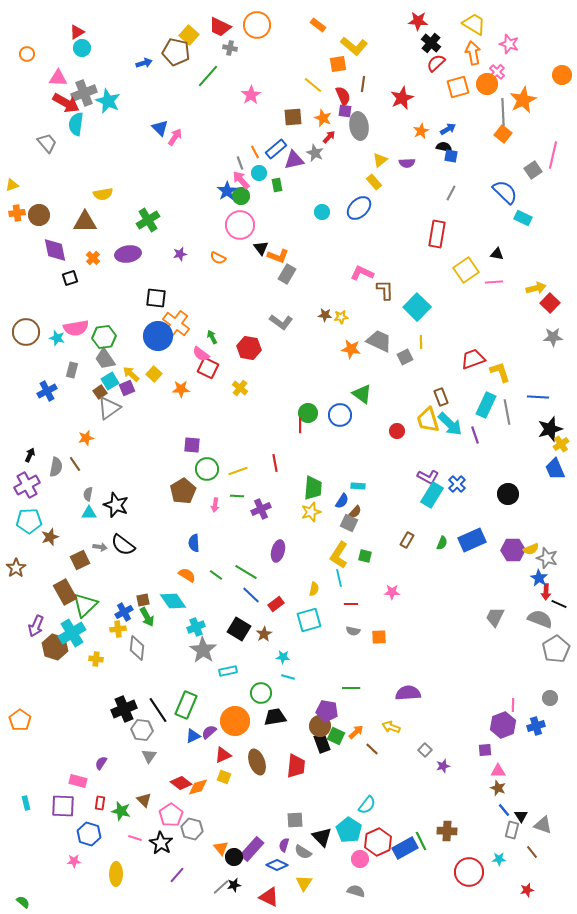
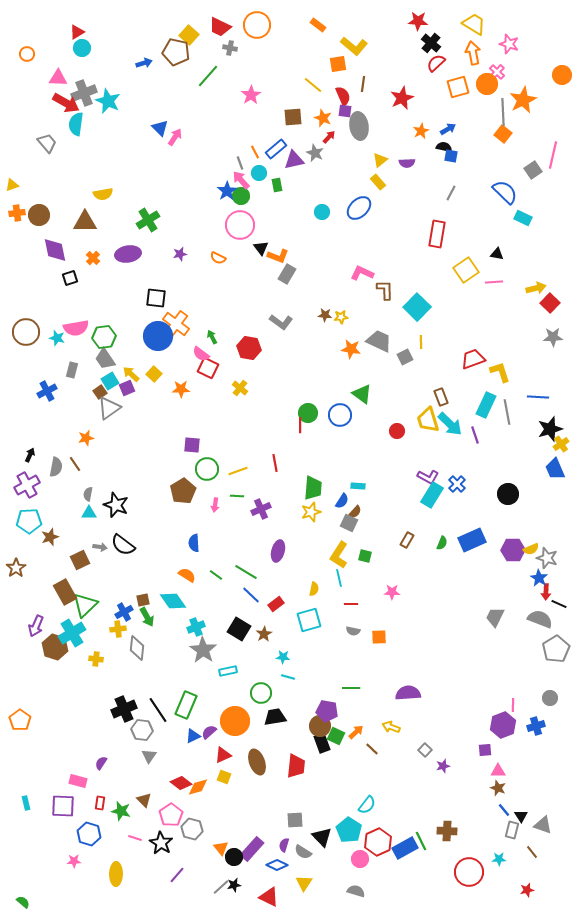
yellow rectangle at (374, 182): moved 4 px right
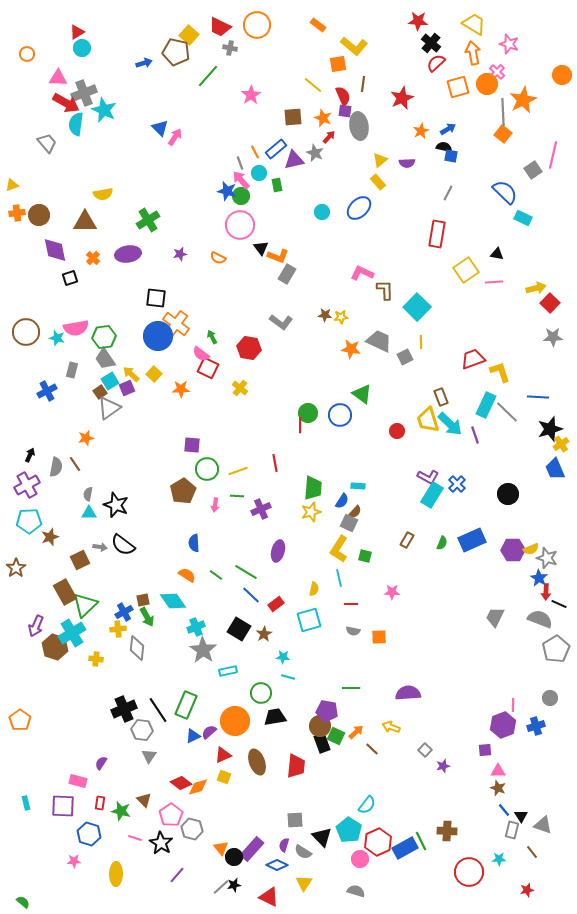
cyan star at (108, 101): moved 4 px left, 9 px down
blue star at (227, 191): rotated 24 degrees counterclockwise
gray line at (451, 193): moved 3 px left
gray line at (507, 412): rotated 35 degrees counterclockwise
yellow L-shape at (339, 555): moved 6 px up
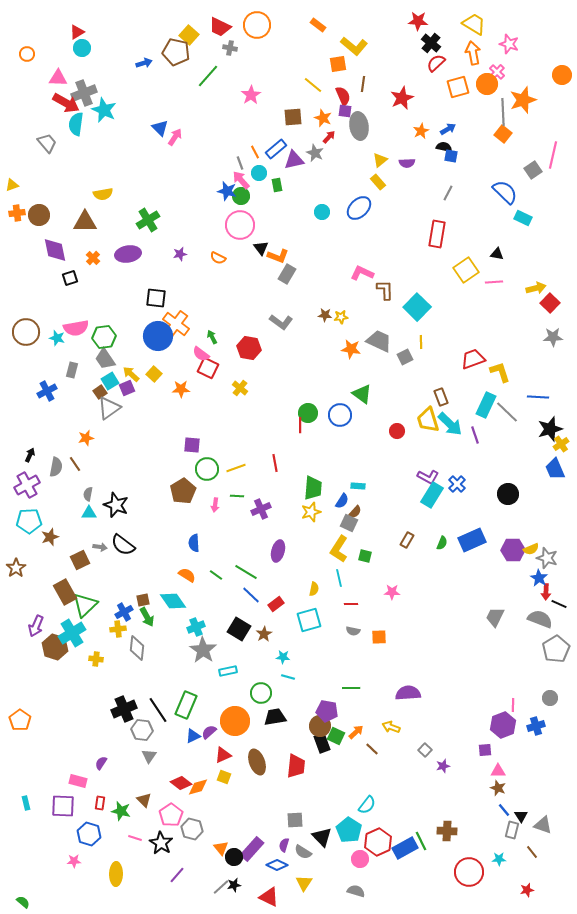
orange star at (523, 100): rotated 8 degrees clockwise
yellow line at (238, 471): moved 2 px left, 3 px up
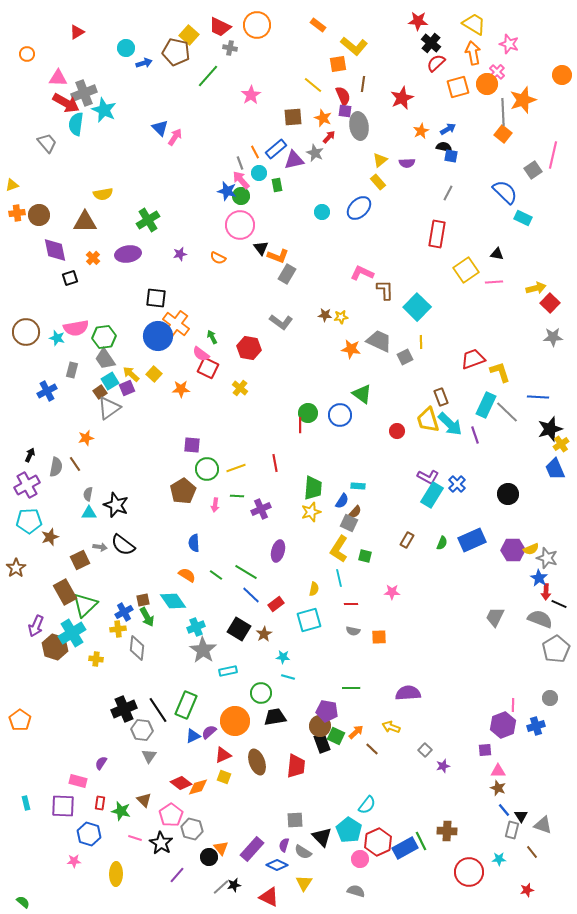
cyan circle at (82, 48): moved 44 px right
black circle at (234, 857): moved 25 px left
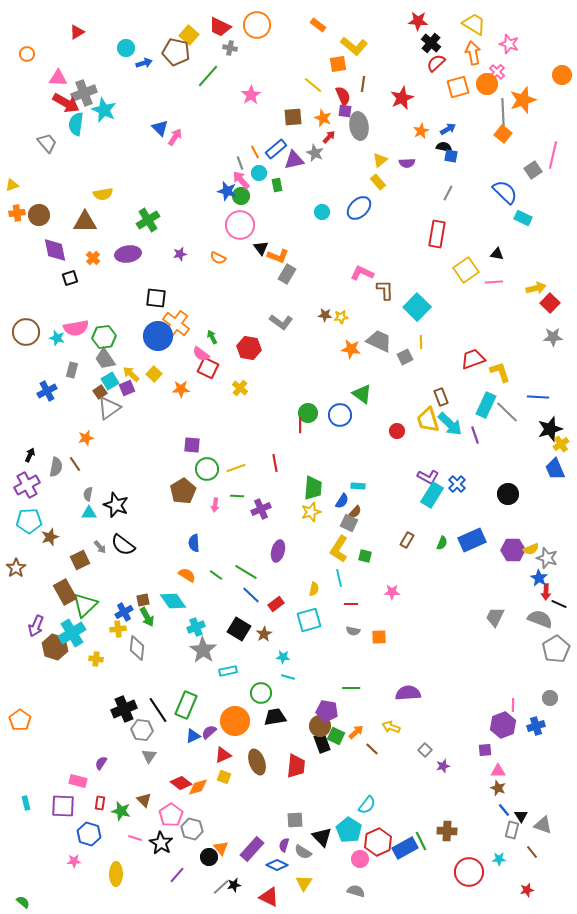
gray arrow at (100, 547): rotated 40 degrees clockwise
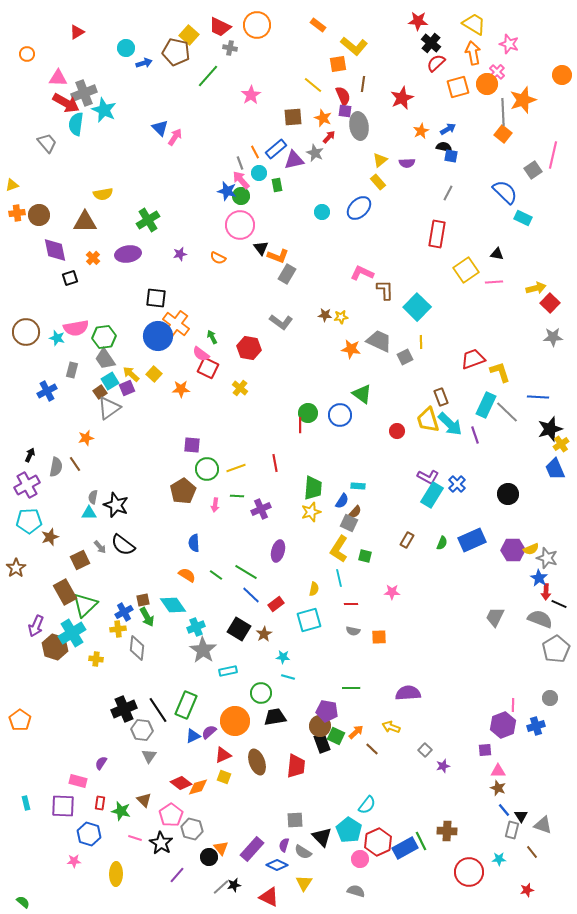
gray semicircle at (88, 494): moved 5 px right, 3 px down
cyan diamond at (173, 601): moved 4 px down
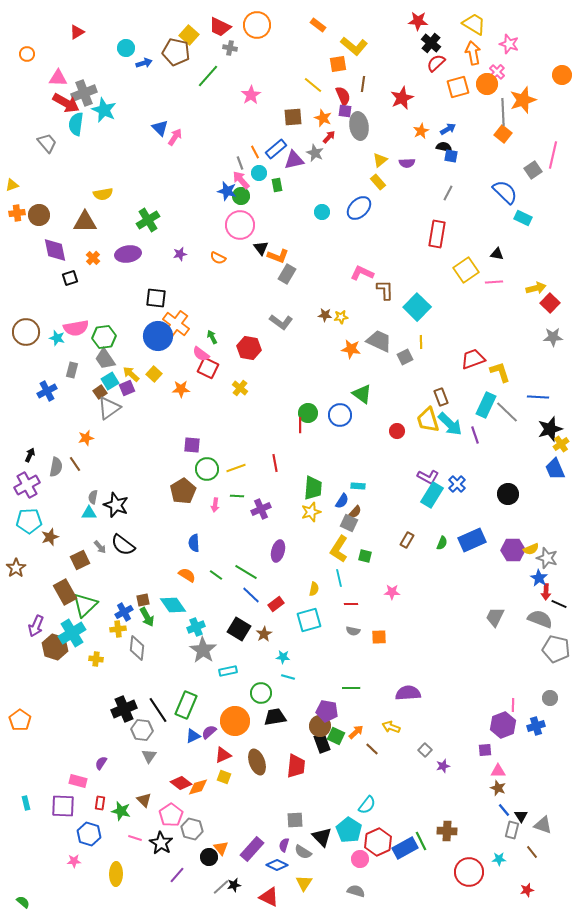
gray pentagon at (556, 649): rotated 28 degrees counterclockwise
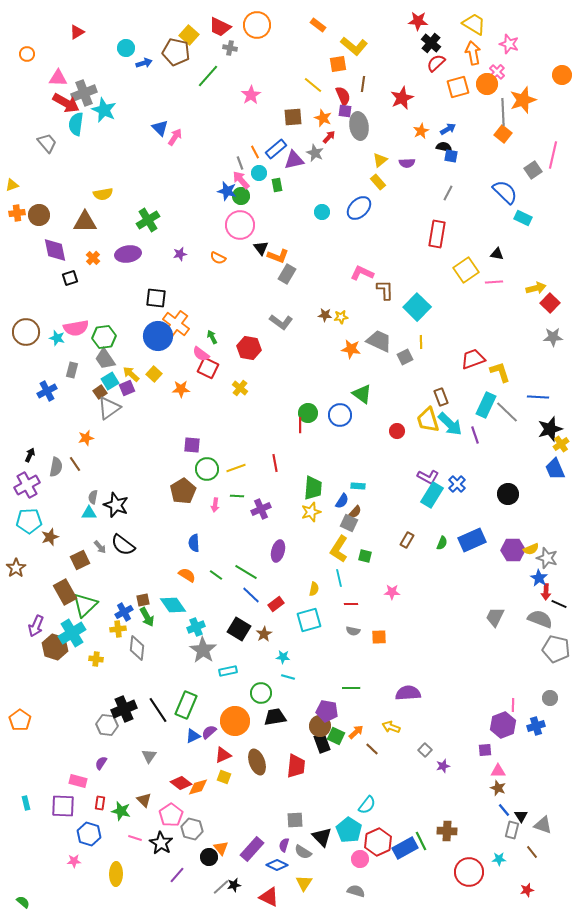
gray hexagon at (142, 730): moved 35 px left, 5 px up
